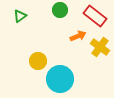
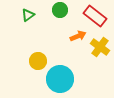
green triangle: moved 8 px right, 1 px up
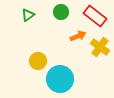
green circle: moved 1 px right, 2 px down
